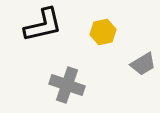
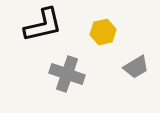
gray trapezoid: moved 7 px left, 3 px down
gray cross: moved 11 px up
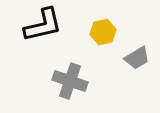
gray trapezoid: moved 1 px right, 9 px up
gray cross: moved 3 px right, 7 px down
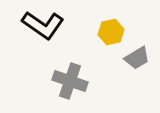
black L-shape: rotated 48 degrees clockwise
yellow hexagon: moved 8 px right
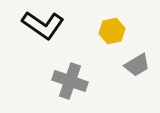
yellow hexagon: moved 1 px right, 1 px up
gray trapezoid: moved 7 px down
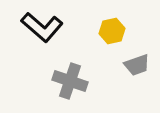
black L-shape: moved 1 px left, 2 px down; rotated 6 degrees clockwise
gray trapezoid: rotated 12 degrees clockwise
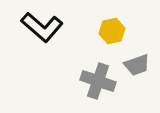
gray cross: moved 28 px right
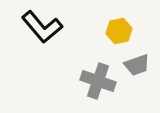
black L-shape: rotated 9 degrees clockwise
yellow hexagon: moved 7 px right
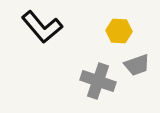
yellow hexagon: rotated 15 degrees clockwise
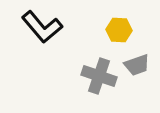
yellow hexagon: moved 1 px up
gray cross: moved 1 px right, 5 px up
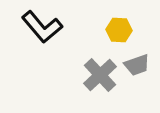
gray cross: moved 1 px right, 1 px up; rotated 28 degrees clockwise
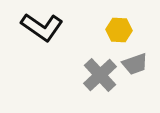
black L-shape: rotated 15 degrees counterclockwise
gray trapezoid: moved 2 px left, 1 px up
